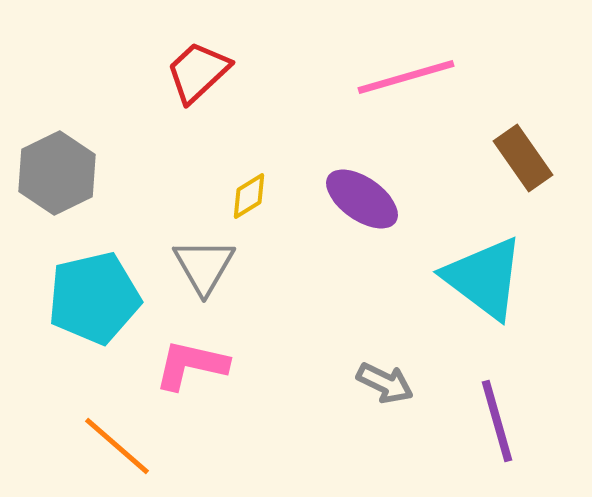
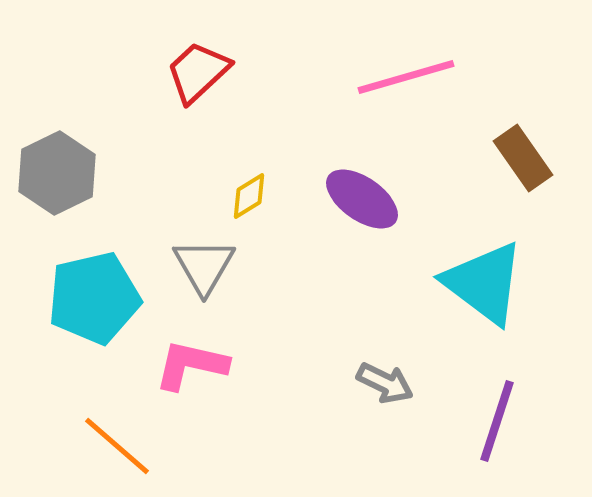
cyan triangle: moved 5 px down
purple line: rotated 34 degrees clockwise
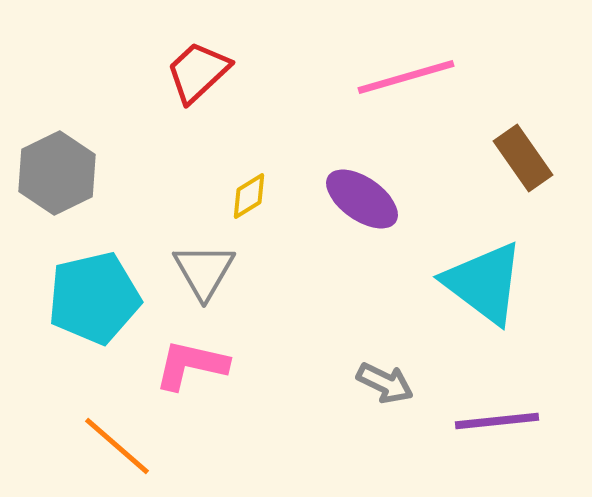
gray triangle: moved 5 px down
purple line: rotated 66 degrees clockwise
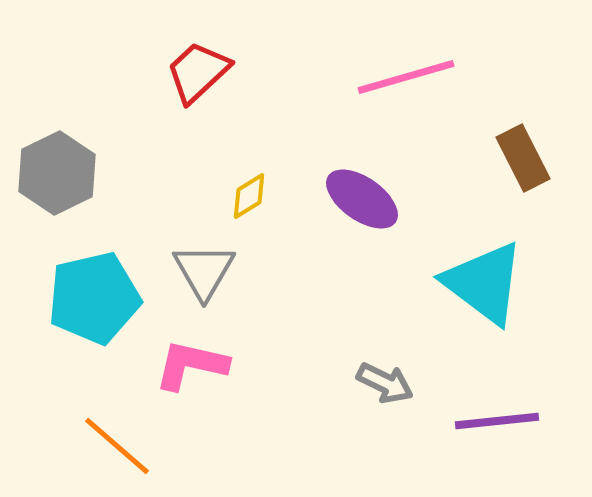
brown rectangle: rotated 8 degrees clockwise
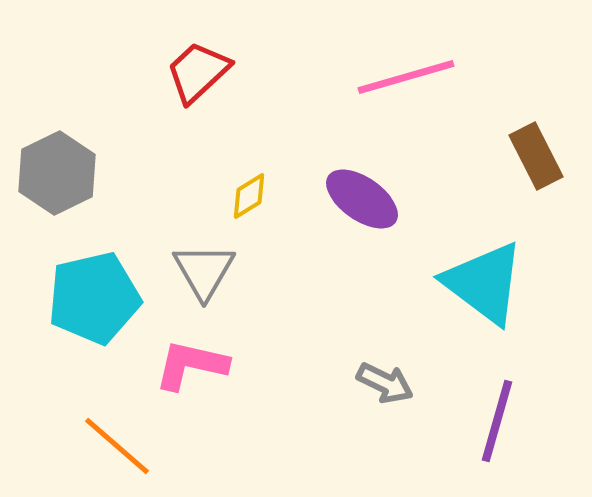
brown rectangle: moved 13 px right, 2 px up
purple line: rotated 68 degrees counterclockwise
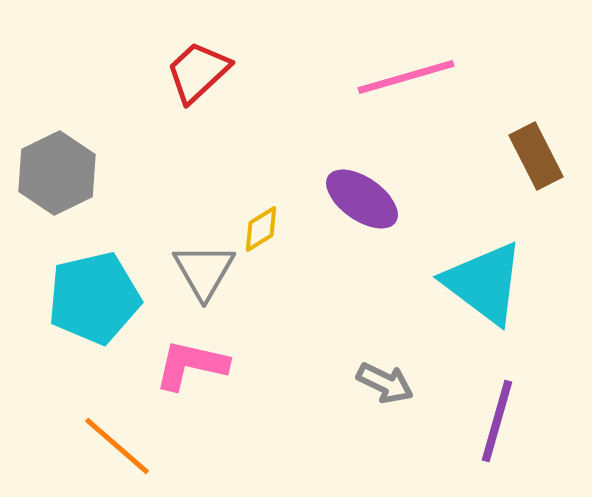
yellow diamond: moved 12 px right, 33 px down
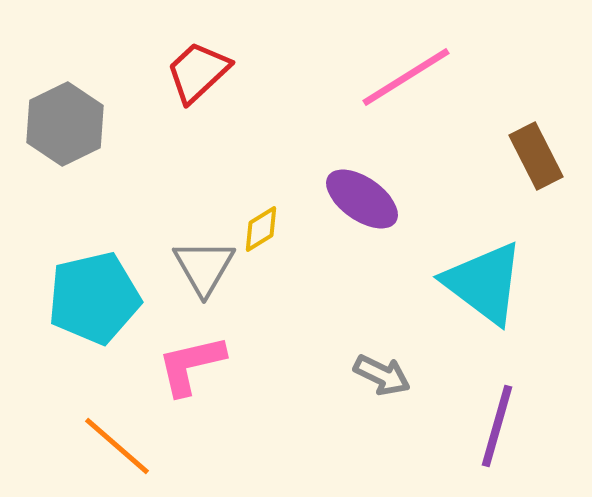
pink line: rotated 16 degrees counterclockwise
gray hexagon: moved 8 px right, 49 px up
gray triangle: moved 4 px up
pink L-shape: rotated 26 degrees counterclockwise
gray arrow: moved 3 px left, 8 px up
purple line: moved 5 px down
